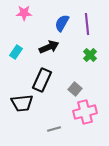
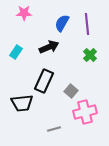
black rectangle: moved 2 px right, 1 px down
gray square: moved 4 px left, 2 px down
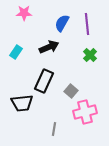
gray line: rotated 64 degrees counterclockwise
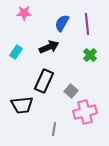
black trapezoid: moved 2 px down
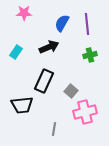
green cross: rotated 32 degrees clockwise
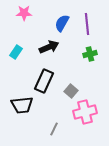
green cross: moved 1 px up
gray line: rotated 16 degrees clockwise
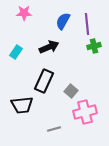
blue semicircle: moved 1 px right, 2 px up
green cross: moved 4 px right, 8 px up
gray line: rotated 48 degrees clockwise
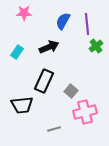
green cross: moved 2 px right; rotated 24 degrees counterclockwise
cyan rectangle: moved 1 px right
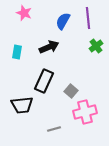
pink star: rotated 21 degrees clockwise
purple line: moved 1 px right, 6 px up
cyan rectangle: rotated 24 degrees counterclockwise
